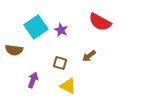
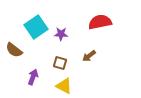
red semicircle: rotated 140 degrees clockwise
purple star: moved 4 px down; rotated 24 degrees counterclockwise
brown semicircle: rotated 30 degrees clockwise
purple arrow: moved 3 px up
yellow triangle: moved 4 px left
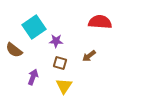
red semicircle: rotated 15 degrees clockwise
cyan square: moved 2 px left
purple star: moved 5 px left, 7 px down
yellow triangle: rotated 36 degrees clockwise
